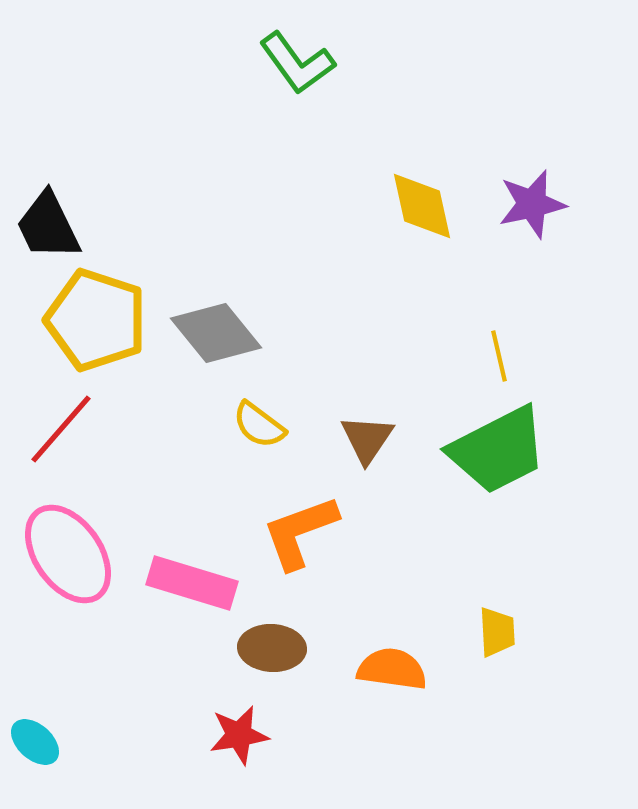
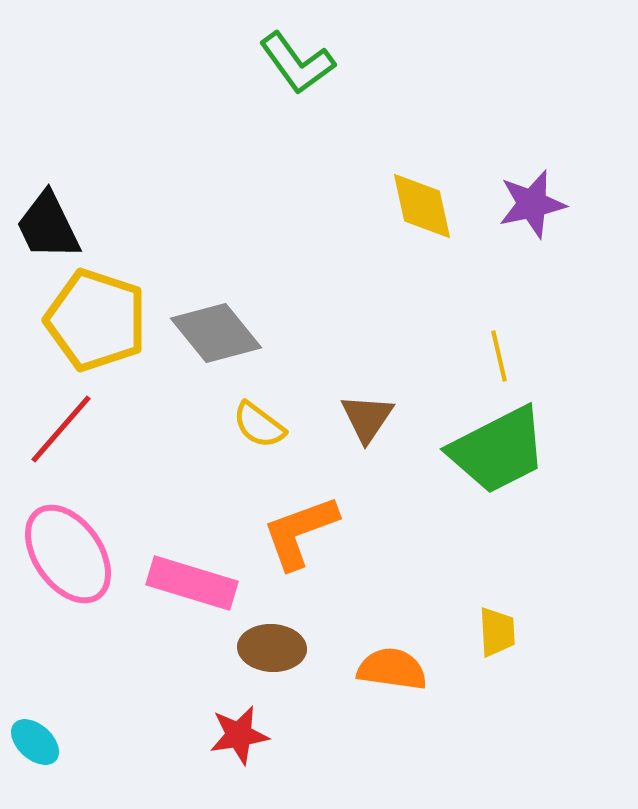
brown triangle: moved 21 px up
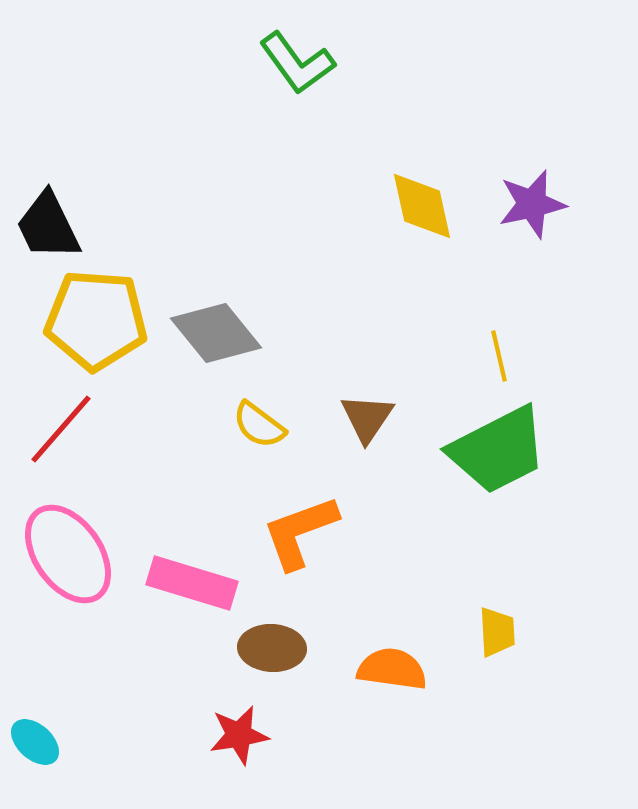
yellow pentagon: rotated 14 degrees counterclockwise
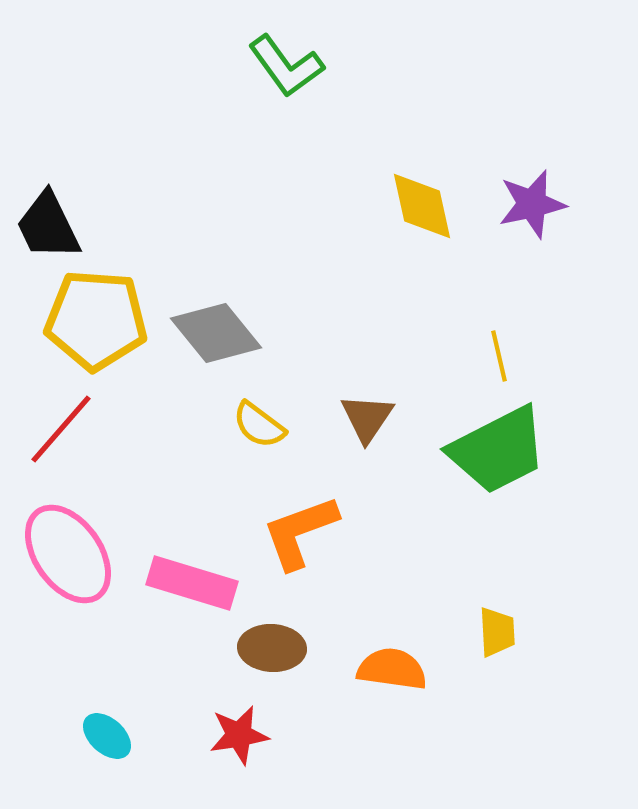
green L-shape: moved 11 px left, 3 px down
cyan ellipse: moved 72 px right, 6 px up
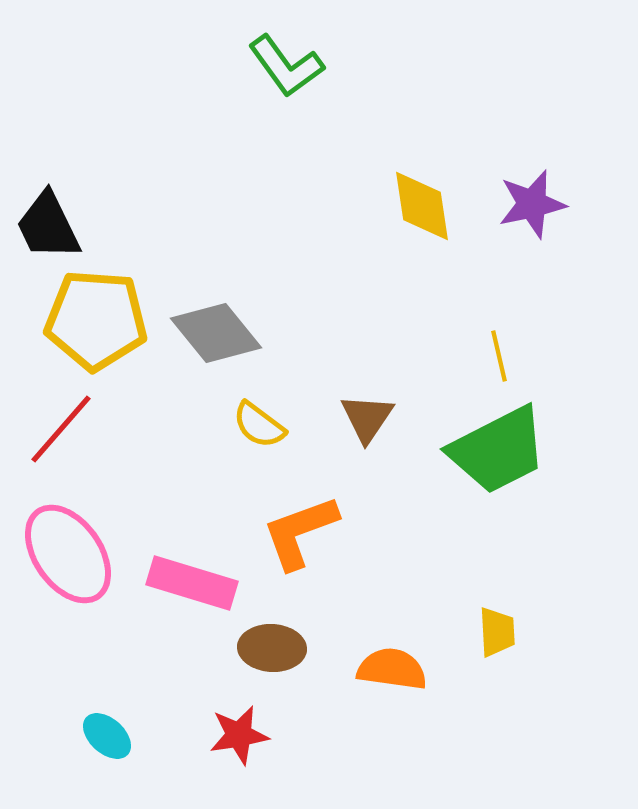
yellow diamond: rotated 4 degrees clockwise
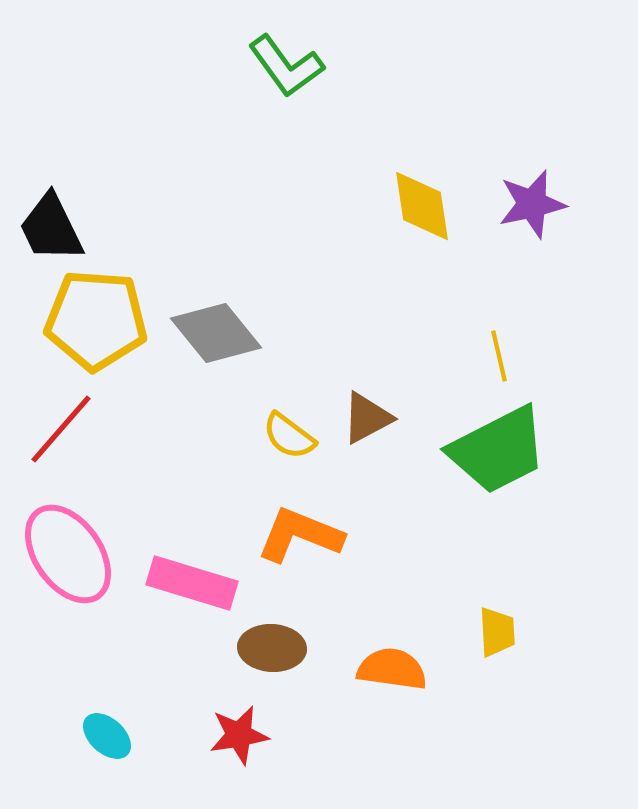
black trapezoid: moved 3 px right, 2 px down
brown triangle: rotated 28 degrees clockwise
yellow semicircle: moved 30 px right, 11 px down
orange L-shape: moved 3 px down; rotated 42 degrees clockwise
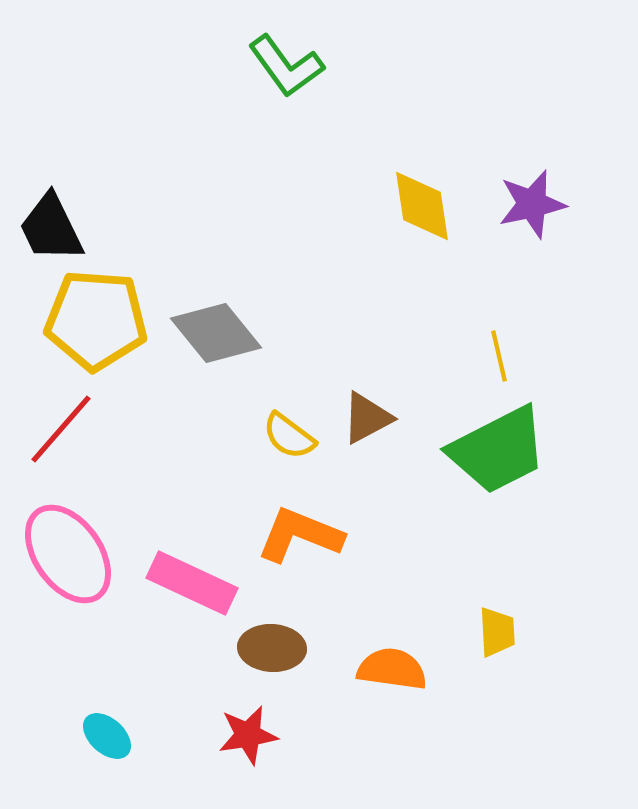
pink rectangle: rotated 8 degrees clockwise
red star: moved 9 px right
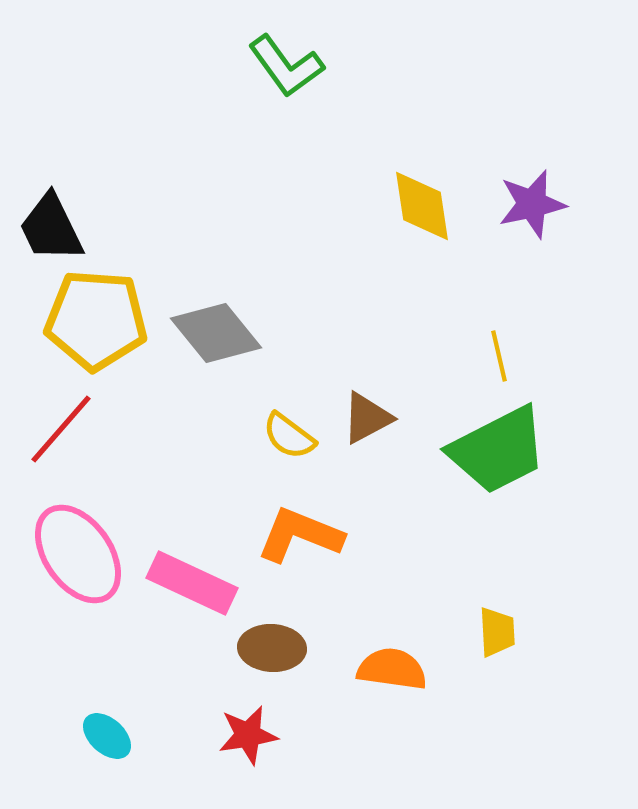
pink ellipse: moved 10 px right
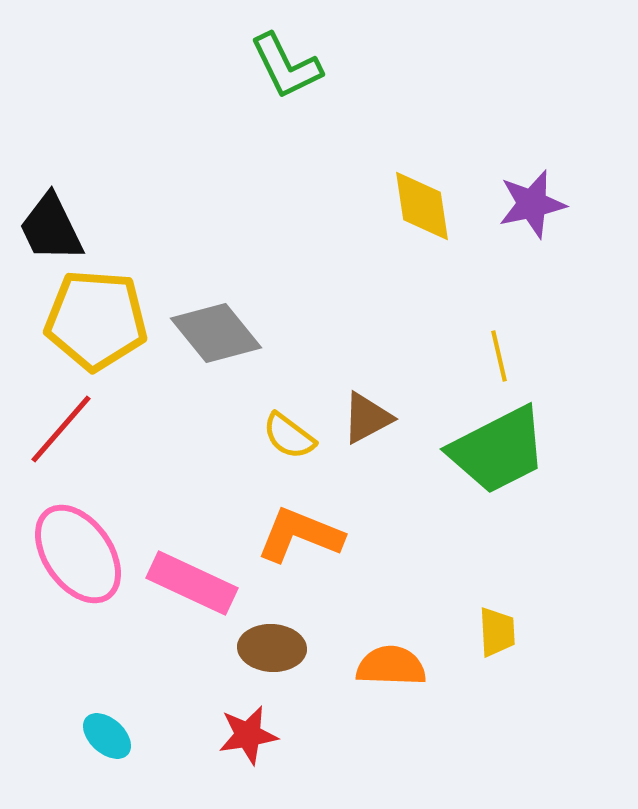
green L-shape: rotated 10 degrees clockwise
orange semicircle: moved 1 px left, 3 px up; rotated 6 degrees counterclockwise
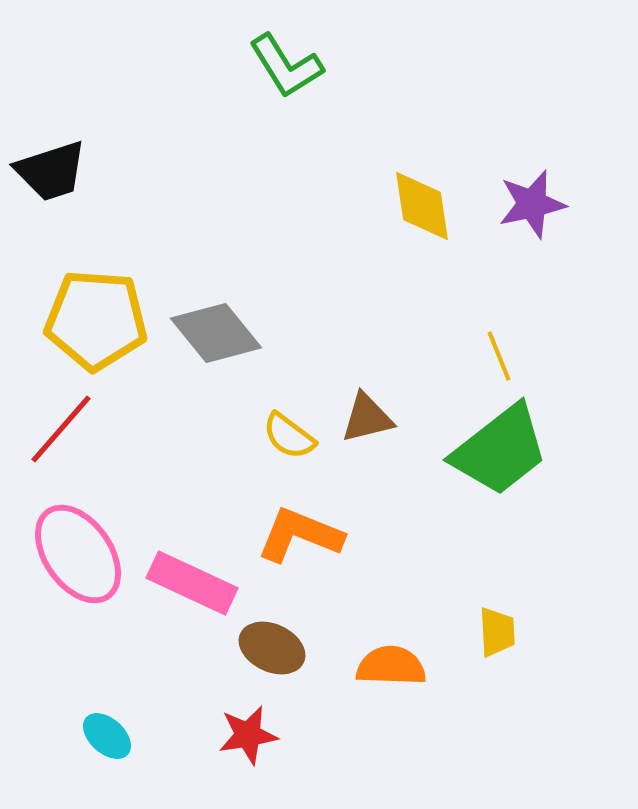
green L-shape: rotated 6 degrees counterclockwise
black trapezoid: moved 57 px up; rotated 82 degrees counterclockwise
yellow line: rotated 9 degrees counterclockwise
brown triangle: rotated 14 degrees clockwise
green trapezoid: moved 2 px right; rotated 11 degrees counterclockwise
brown ellipse: rotated 22 degrees clockwise
